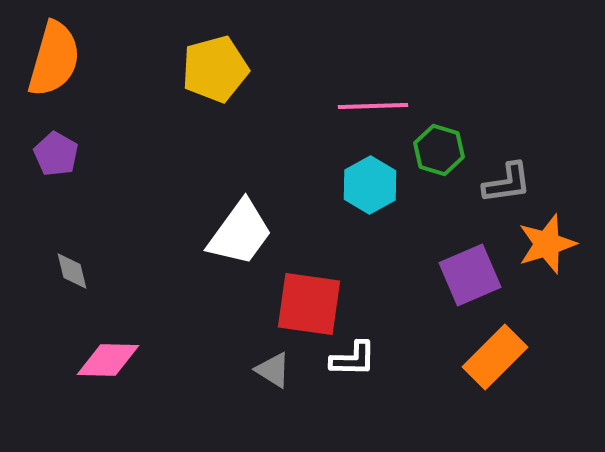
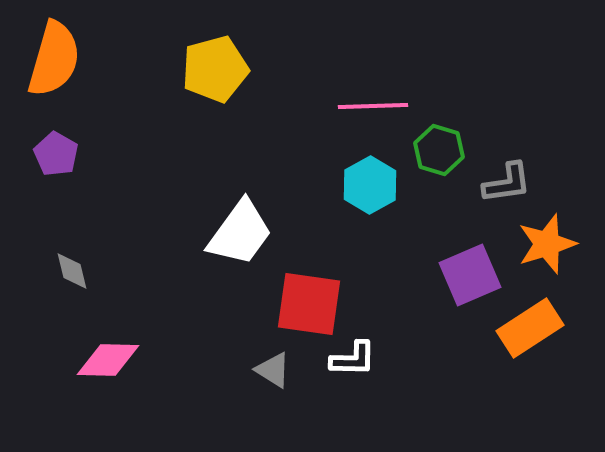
orange rectangle: moved 35 px right, 29 px up; rotated 12 degrees clockwise
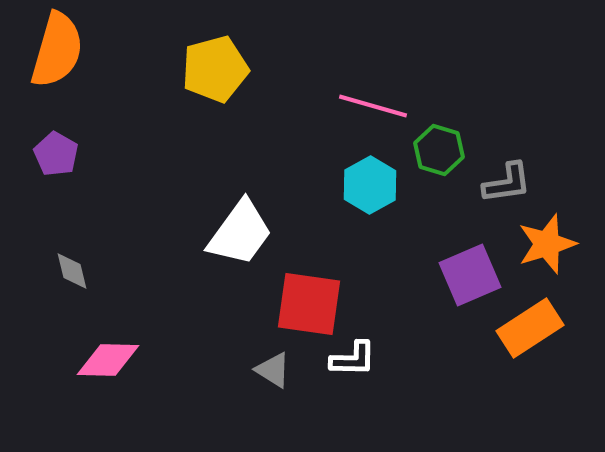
orange semicircle: moved 3 px right, 9 px up
pink line: rotated 18 degrees clockwise
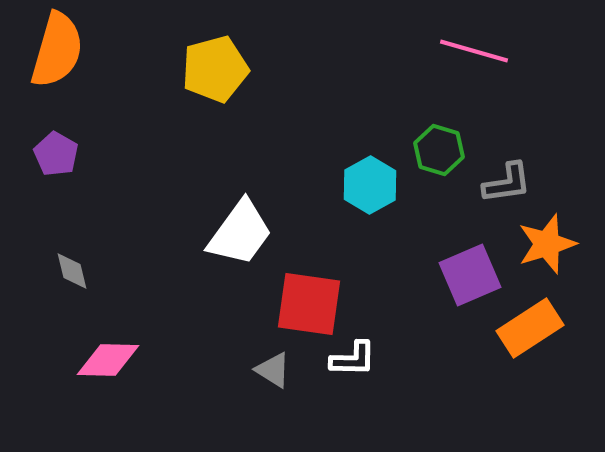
pink line: moved 101 px right, 55 px up
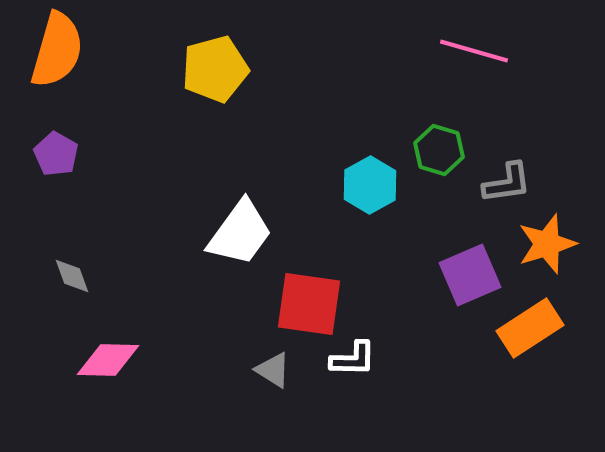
gray diamond: moved 5 px down; rotated 6 degrees counterclockwise
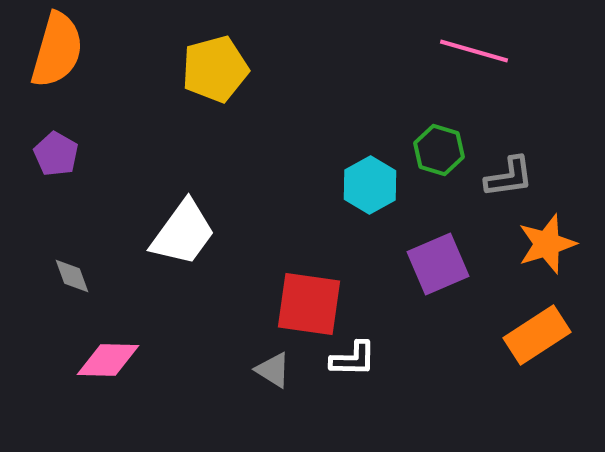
gray L-shape: moved 2 px right, 6 px up
white trapezoid: moved 57 px left
purple square: moved 32 px left, 11 px up
orange rectangle: moved 7 px right, 7 px down
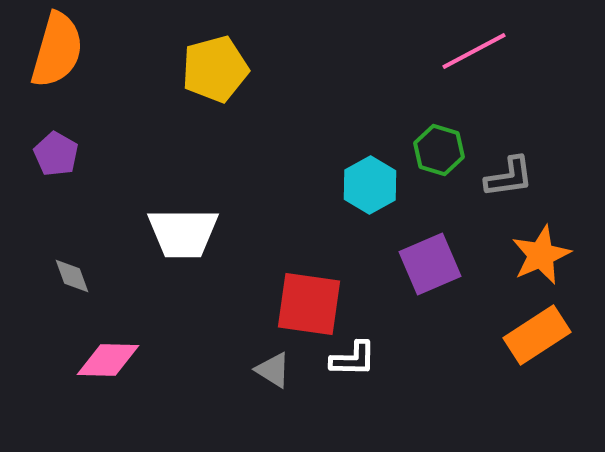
pink line: rotated 44 degrees counterclockwise
white trapezoid: rotated 54 degrees clockwise
orange star: moved 6 px left, 11 px down; rotated 6 degrees counterclockwise
purple square: moved 8 px left
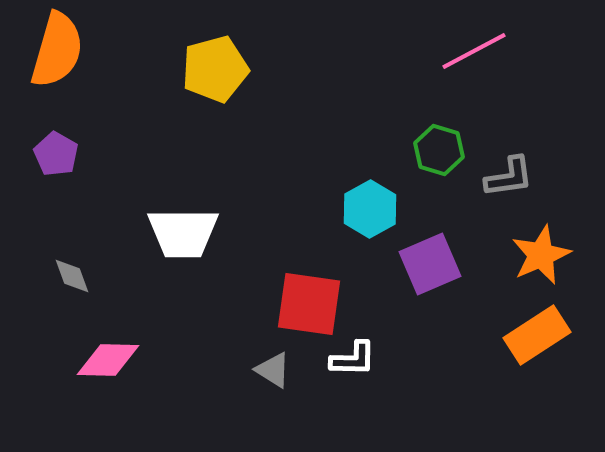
cyan hexagon: moved 24 px down
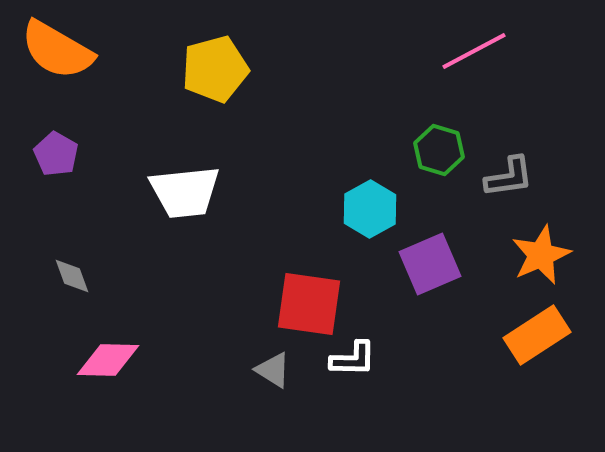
orange semicircle: rotated 104 degrees clockwise
white trapezoid: moved 2 px right, 41 px up; rotated 6 degrees counterclockwise
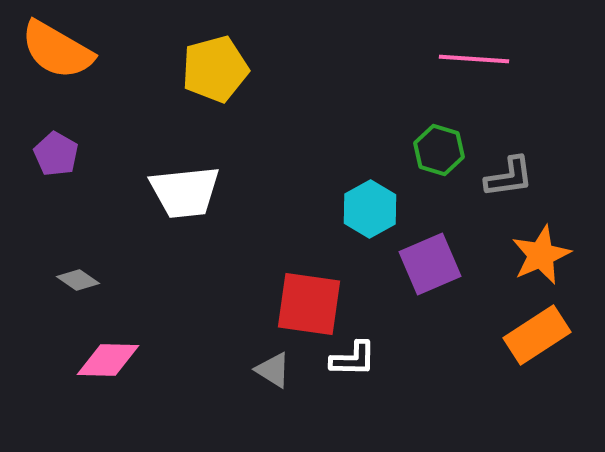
pink line: moved 8 px down; rotated 32 degrees clockwise
gray diamond: moved 6 px right, 4 px down; rotated 36 degrees counterclockwise
